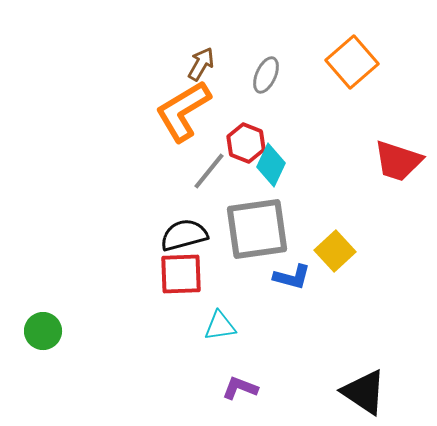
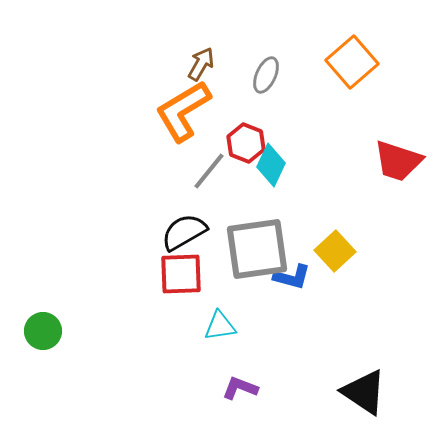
gray square: moved 20 px down
black semicircle: moved 3 px up; rotated 15 degrees counterclockwise
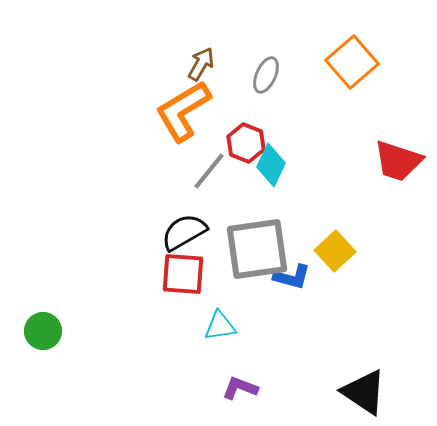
red square: moved 2 px right; rotated 6 degrees clockwise
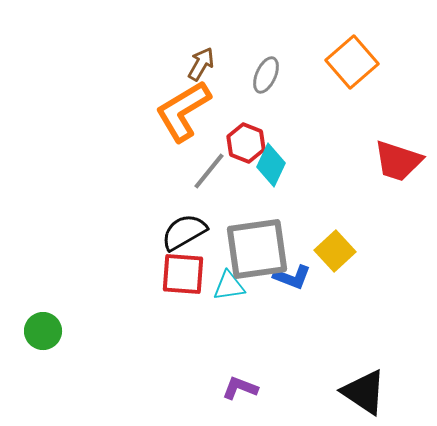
blue L-shape: rotated 6 degrees clockwise
cyan triangle: moved 9 px right, 40 px up
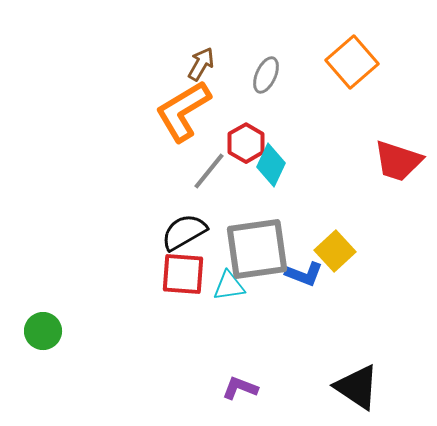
red hexagon: rotated 9 degrees clockwise
blue L-shape: moved 12 px right, 3 px up
black triangle: moved 7 px left, 5 px up
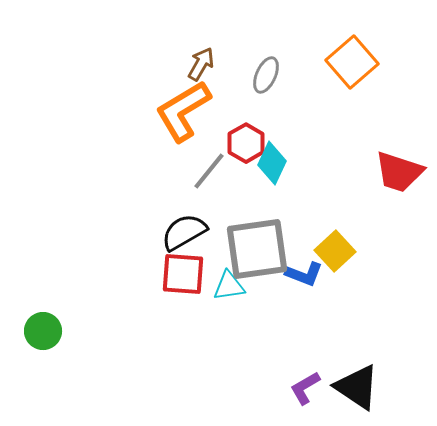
red trapezoid: moved 1 px right, 11 px down
cyan diamond: moved 1 px right, 2 px up
purple L-shape: moved 65 px right; rotated 51 degrees counterclockwise
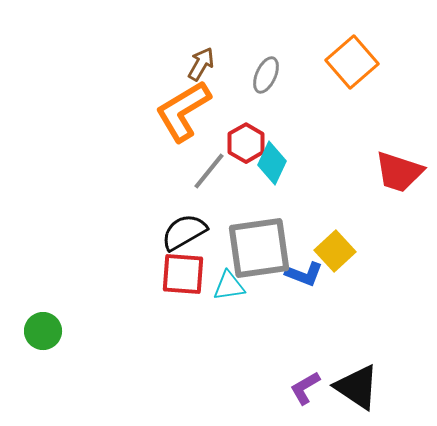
gray square: moved 2 px right, 1 px up
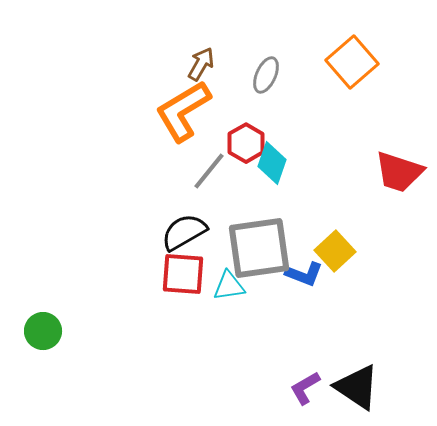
cyan diamond: rotated 6 degrees counterclockwise
